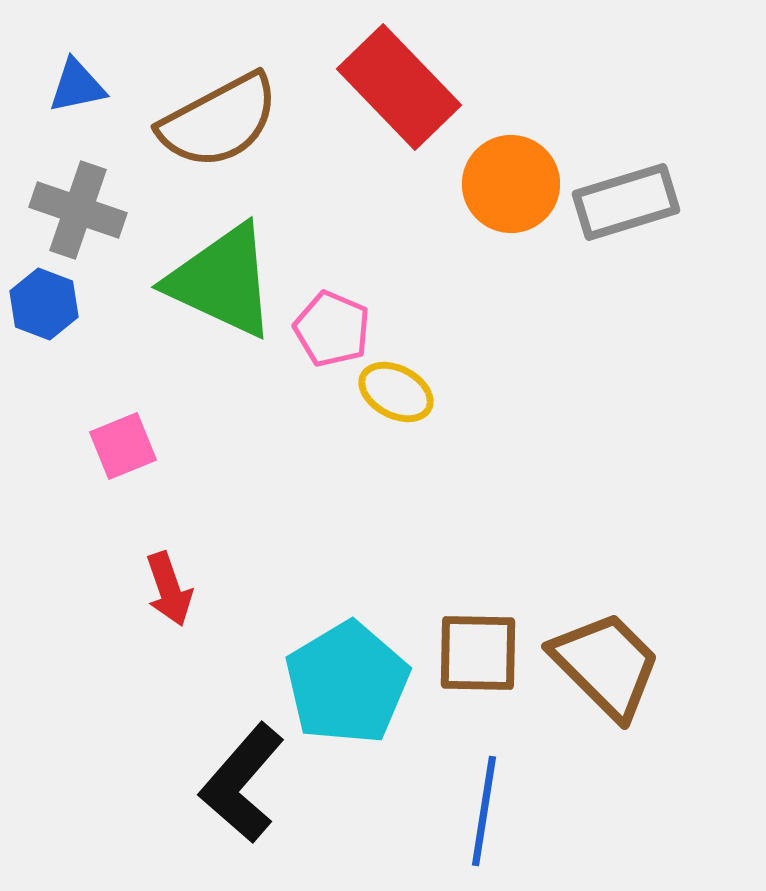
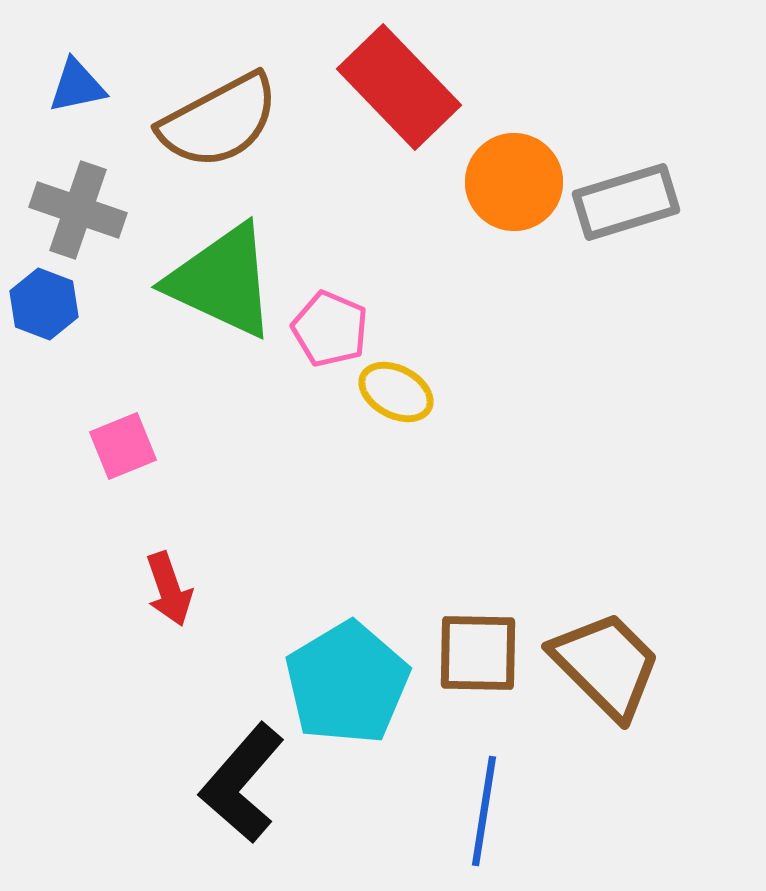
orange circle: moved 3 px right, 2 px up
pink pentagon: moved 2 px left
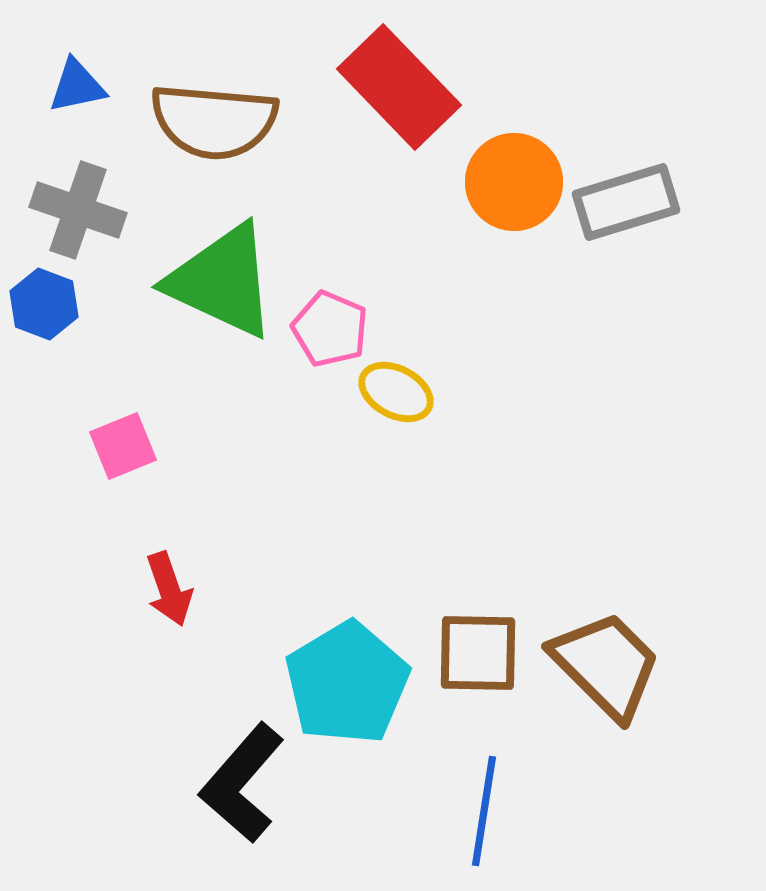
brown semicircle: moved 5 px left; rotated 33 degrees clockwise
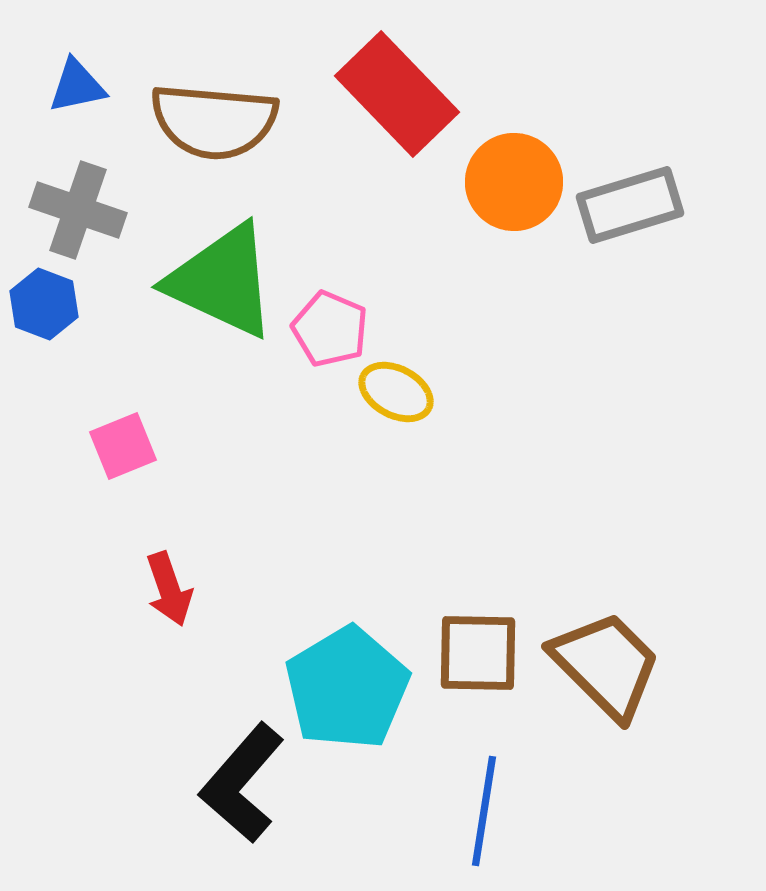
red rectangle: moved 2 px left, 7 px down
gray rectangle: moved 4 px right, 3 px down
cyan pentagon: moved 5 px down
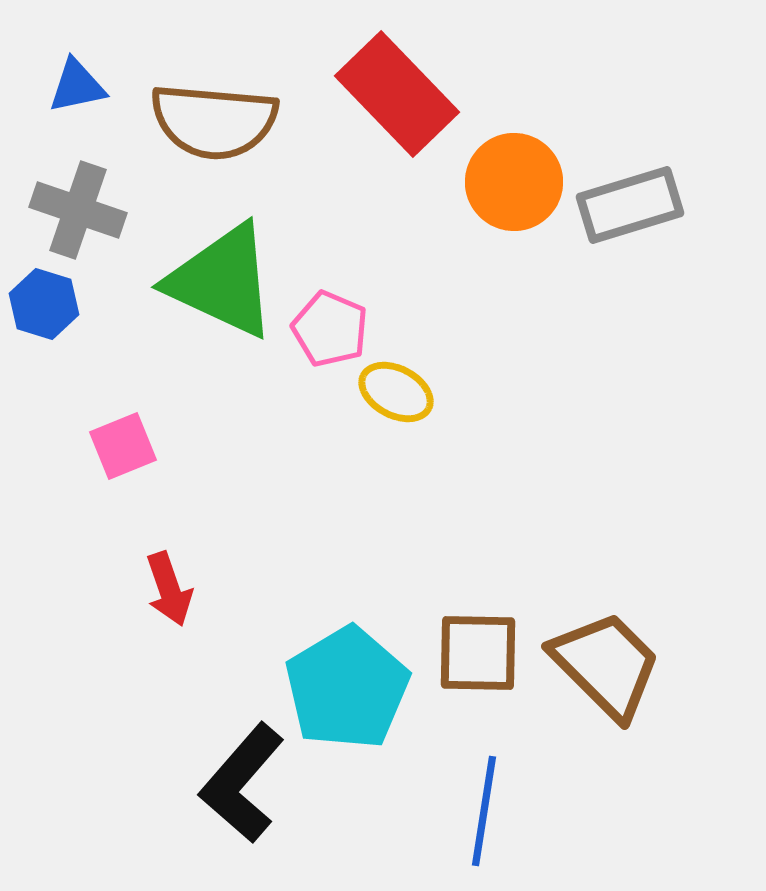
blue hexagon: rotated 4 degrees counterclockwise
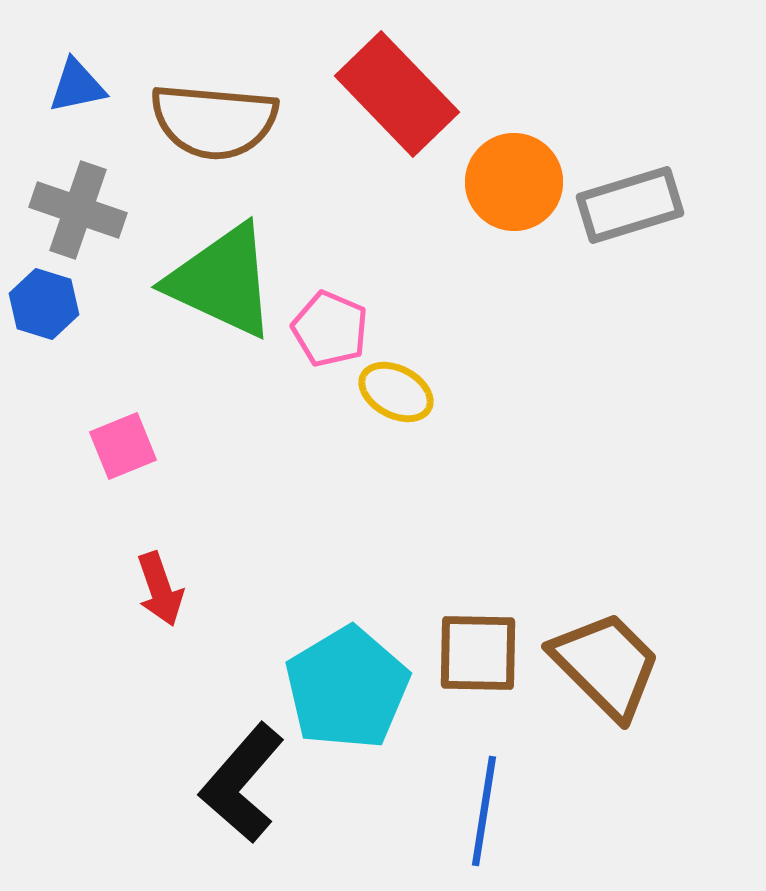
red arrow: moved 9 px left
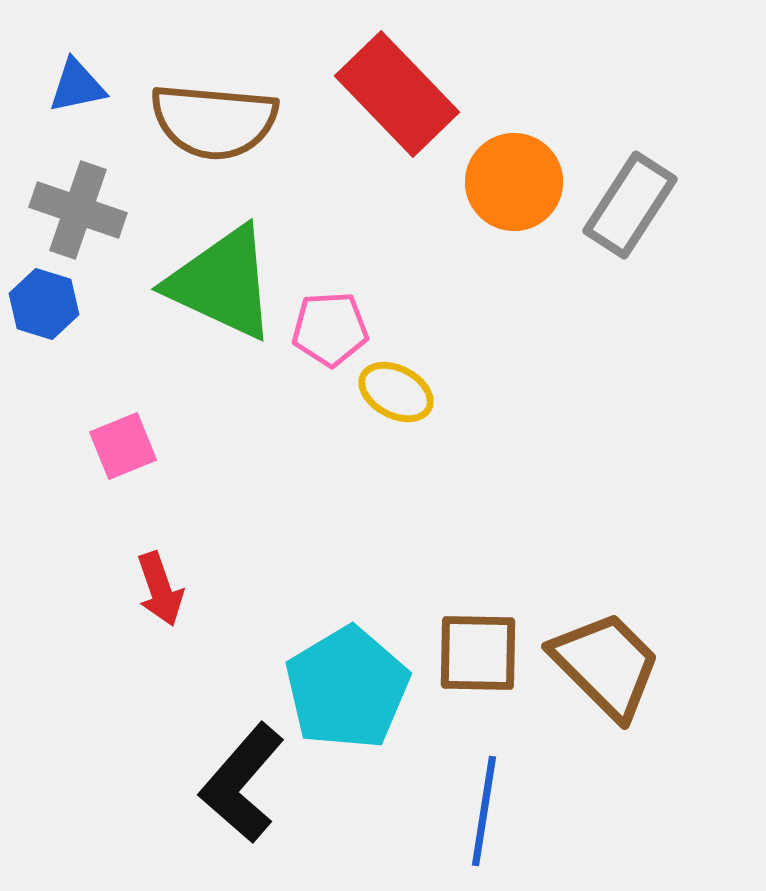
gray rectangle: rotated 40 degrees counterclockwise
green triangle: moved 2 px down
pink pentagon: rotated 26 degrees counterclockwise
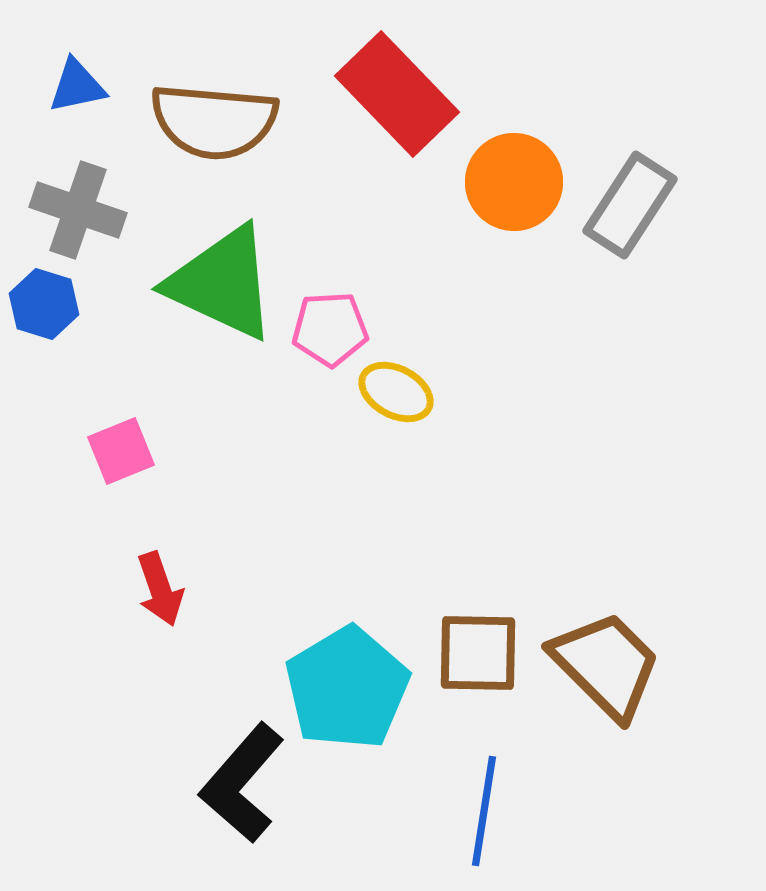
pink square: moved 2 px left, 5 px down
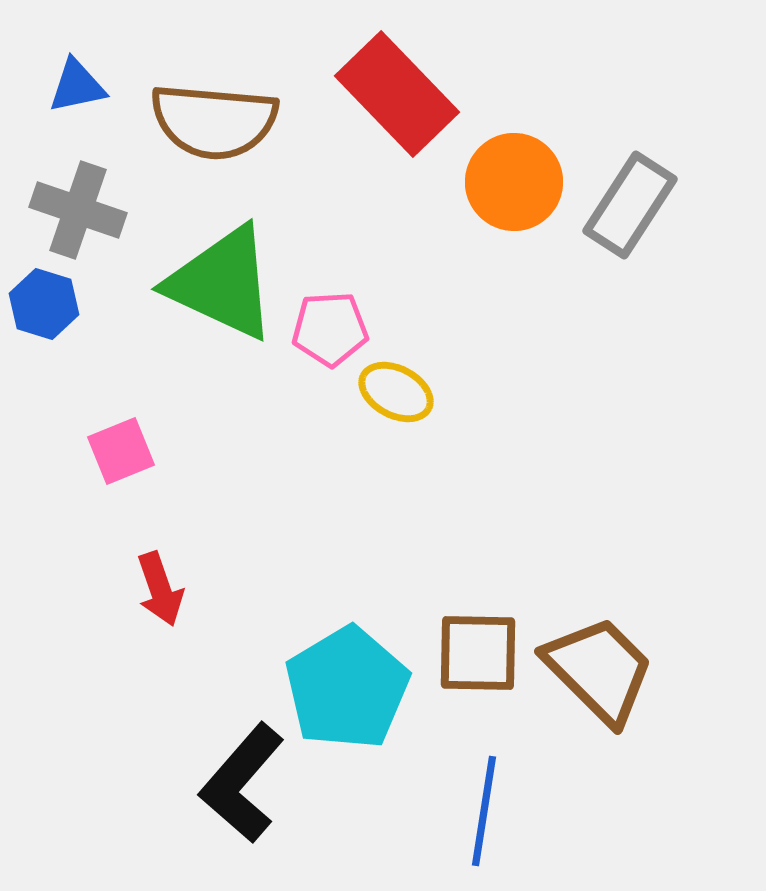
brown trapezoid: moved 7 px left, 5 px down
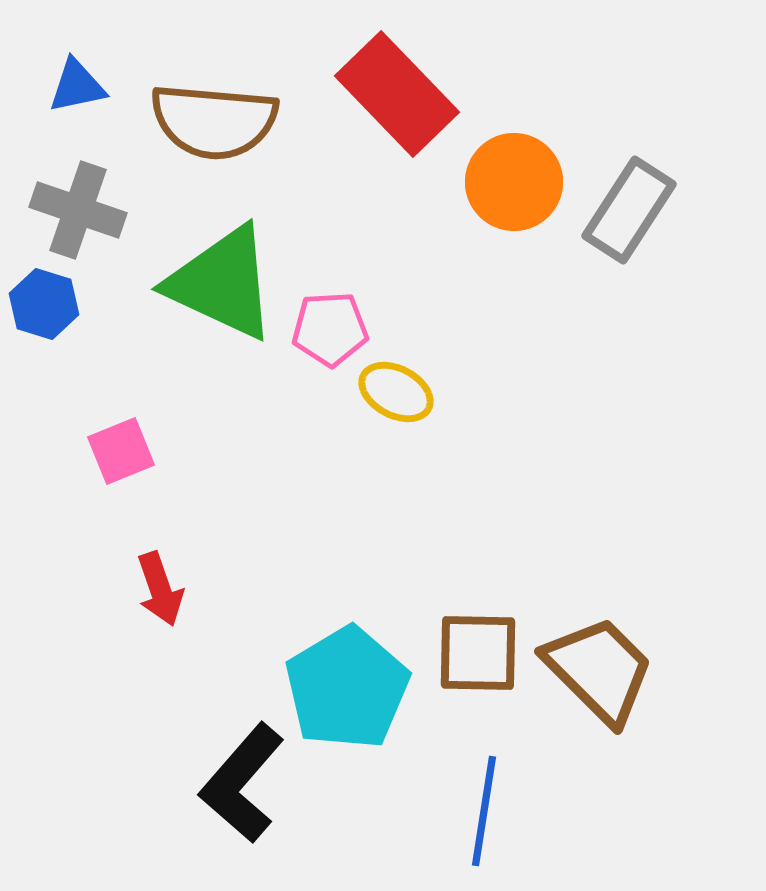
gray rectangle: moved 1 px left, 5 px down
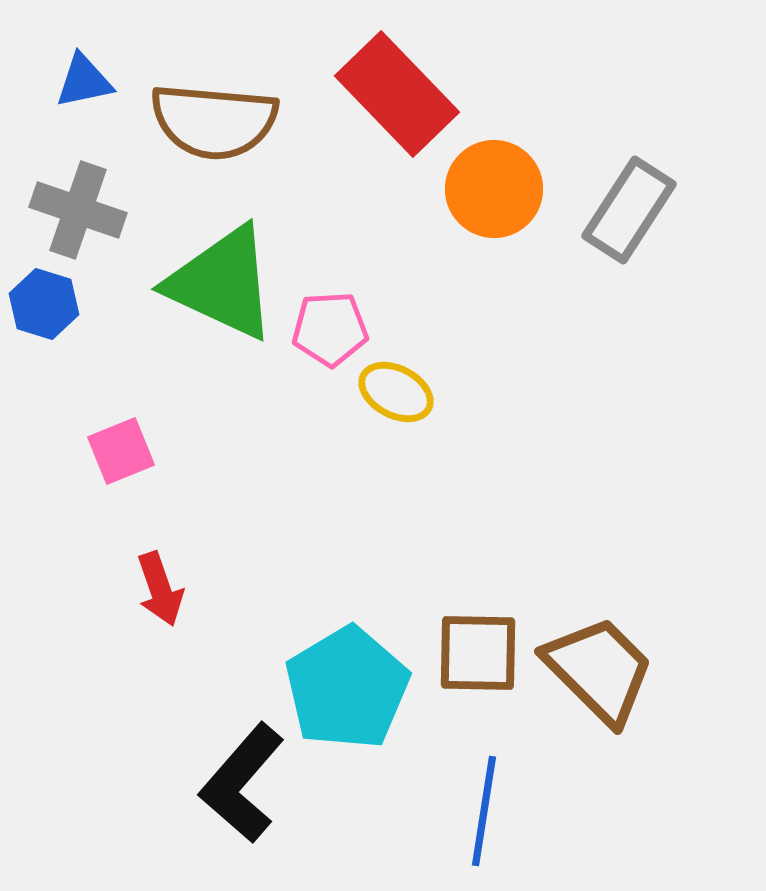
blue triangle: moved 7 px right, 5 px up
orange circle: moved 20 px left, 7 px down
